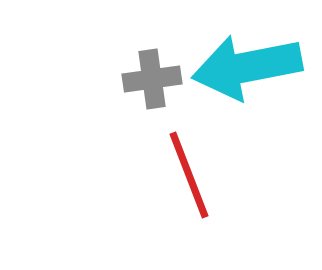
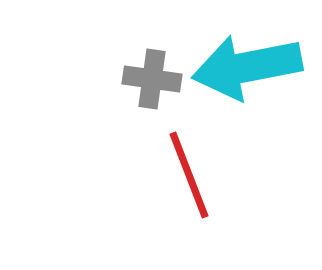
gray cross: rotated 16 degrees clockwise
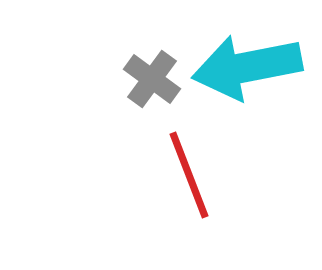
gray cross: rotated 28 degrees clockwise
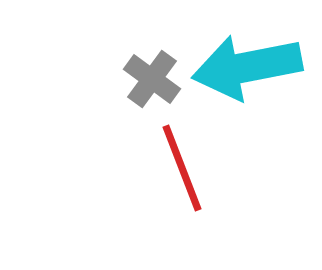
red line: moved 7 px left, 7 px up
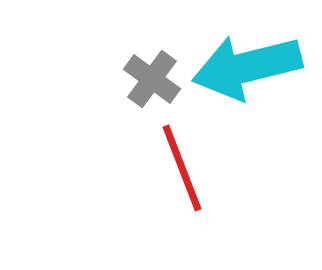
cyan arrow: rotated 3 degrees counterclockwise
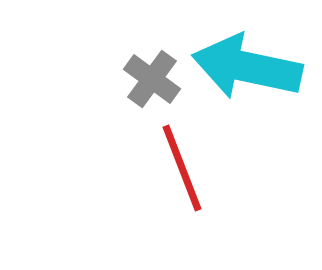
cyan arrow: rotated 26 degrees clockwise
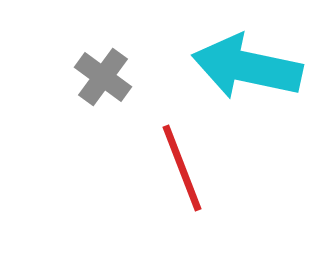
gray cross: moved 49 px left, 2 px up
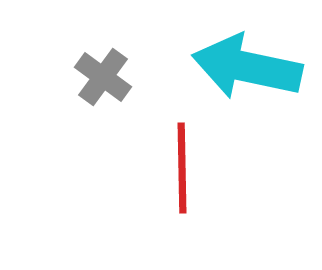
red line: rotated 20 degrees clockwise
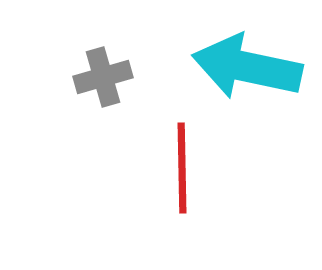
gray cross: rotated 38 degrees clockwise
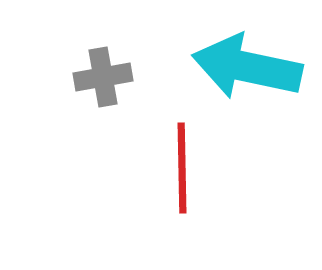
gray cross: rotated 6 degrees clockwise
